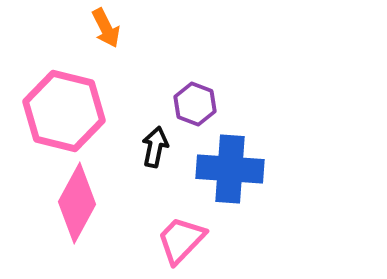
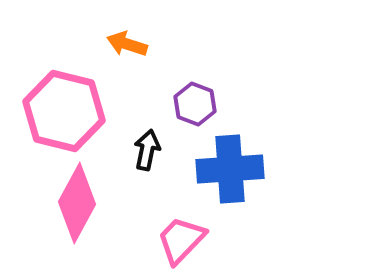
orange arrow: moved 21 px right, 16 px down; rotated 135 degrees clockwise
black arrow: moved 8 px left, 3 px down
blue cross: rotated 8 degrees counterclockwise
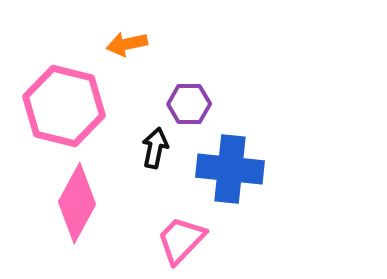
orange arrow: rotated 30 degrees counterclockwise
purple hexagon: moved 6 px left; rotated 21 degrees counterclockwise
pink hexagon: moved 5 px up
black arrow: moved 8 px right, 2 px up
blue cross: rotated 10 degrees clockwise
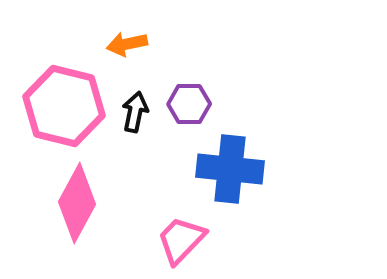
black arrow: moved 20 px left, 36 px up
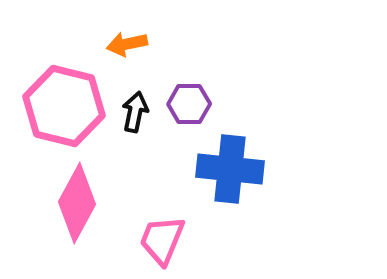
pink trapezoid: moved 19 px left; rotated 22 degrees counterclockwise
